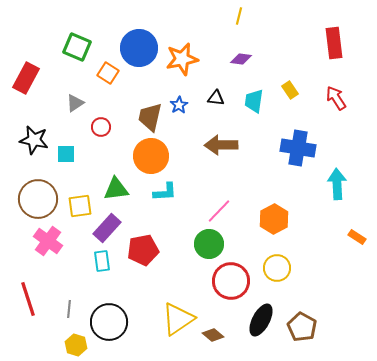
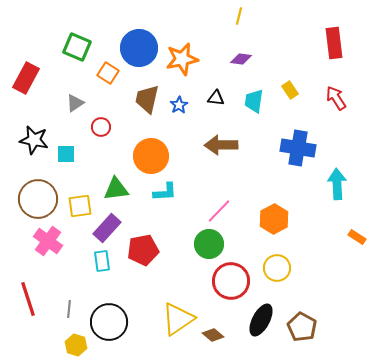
brown trapezoid at (150, 117): moved 3 px left, 18 px up
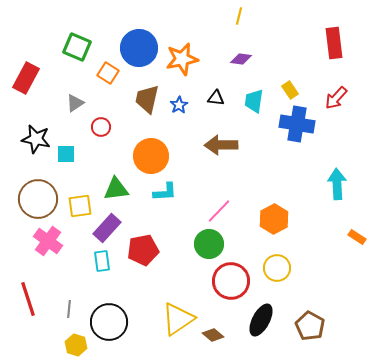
red arrow at (336, 98): rotated 105 degrees counterclockwise
black star at (34, 140): moved 2 px right, 1 px up
blue cross at (298, 148): moved 1 px left, 24 px up
brown pentagon at (302, 327): moved 8 px right, 1 px up
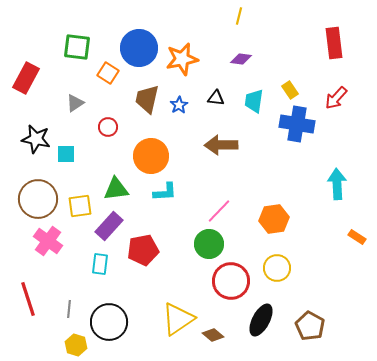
green square at (77, 47): rotated 16 degrees counterclockwise
red circle at (101, 127): moved 7 px right
orange hexagon at (274, 219): rotated 20 degrees clockwise
purple rectangle at (107, 228): moved 2 px right, 2 px up
cyan rectangle at (102, 261): moved 2 px left, 3 px down; rotated 15 degrees clockwise
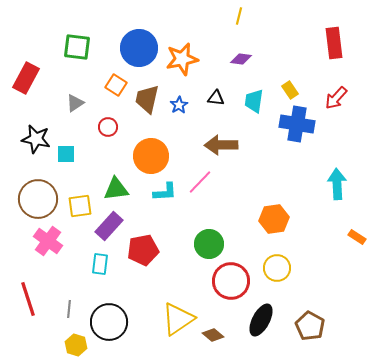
orange square at (108, 73): moved 8 px right, 12 px down
pink line at (219, 211): moved 19 px left, 29 px up
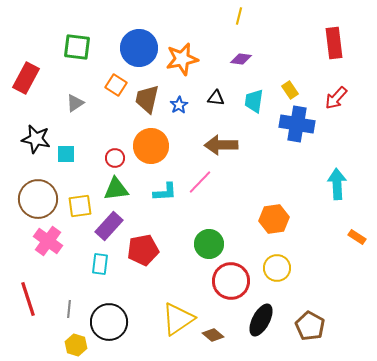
red circle at (108, 127): moved 7 px right, 31 px down
orange circle at (151, 156): moved 10 px up
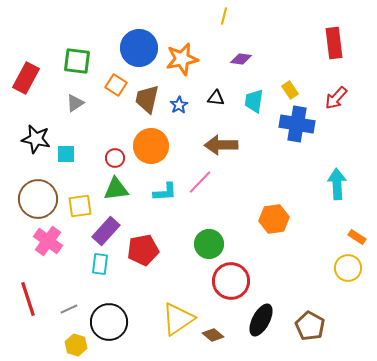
yellow line at (239, 16): moved 15 px left
green square at (77, 47): moved 14 px down
purple rectangle at (109, 226): moved 3 px left, 5 px down
yellow circle at (277, 268): moved 71 px right
gray line at (69, 309): rotated 60 degrees clockwise
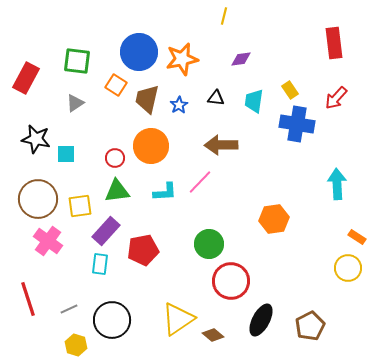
blue circle at (139, 48): moved 4 px down
purple diamond at (241, 59): rotated 15 degrees counterclockwise
green triangle at (116, 189): moved 1 px right, 2 px down
black circle at (109, 322): moved 3 px right, 2 px up
brown pentagon at (310, 326): rotated 16 degrees clockwise
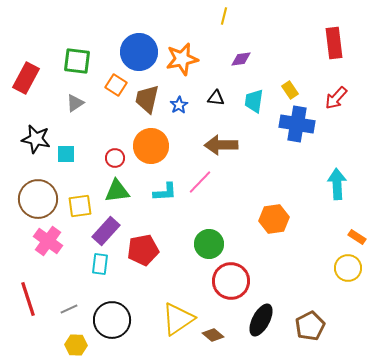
yellow hexagon at (76, 345): rotated 15 degrees counterclockwise
